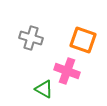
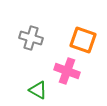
green triangle: moved 6 px left, 1 px down
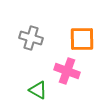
orange square: moved 1 px left, 1 px up; rotated 20 degrees counterclockwise
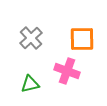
gray cross: rotated 30 degrees clockwise
green triangle: moved 8 px left, 6 px up; rotated 42 degrees counterclockwise
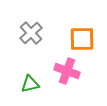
gray cross: moved 5 px up
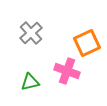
orange square: moved 5 px right, 4 px down; rotated 24 degrees counterclockwise
green triangle: moved 2 px up
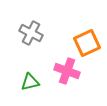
gray cross: rotated 20 degrees counterclockwise
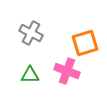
orange square: moved 2 px left; rotated 8 degrees clockwise
green triangle: moved 7 px up; rotated 12 degrees clockwise
